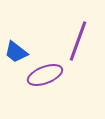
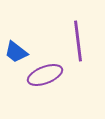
purple line: rotated 27 degrees counterclockwise
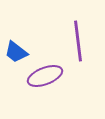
purple ellipse: moved 1 px down
